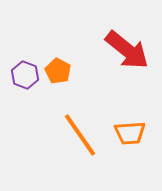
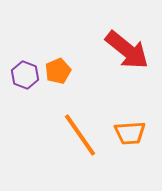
orange pentagon: rotated 20 degrees clockwise
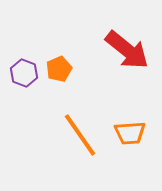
orange pentagon: moved 1 px right, 2 px up
purple hexagon: moved 1 px left, 2 px up
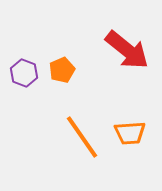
orange pentagon: moved 3 px right, 1 px down
orange line: moved 2 px right, 2 px down
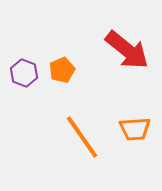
orange trapezoid: moved 5 px right, 4 px up
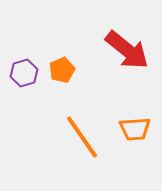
purple hexagon: rotated 24 degrees clockwise
